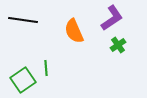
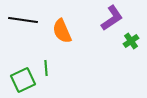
orange semicircle: moved 12 px left
green cross: moved 13 px right, 4 px up
green square: rotated 10 degrees clockwise
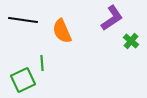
green cross: rotated 14 degrees counterclockwise
green line: moved 4 px left, 5 px up
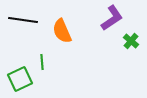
green line: moved 1 px up
green square: moved 3 px left, 1 px up
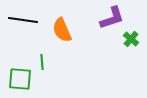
purple L-shape: rotated 16 degrees clockwise
orange semicircle: moved 1 px up
green cross: moved 2 px up
green square: rotated 30 degrees clockwise
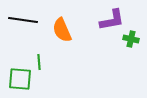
purple L-shape: moved 2 px down; rotated 8 degrees clockwise
green cross: rotated 28 degrees counterclockwise
green line: moved 3 px left
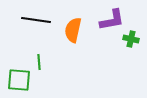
black line: moved 13 px right
orange semicircle: moved 11 px right; rotated 35 degrees clockwise
green square: moved 1 px left, 1 px down
